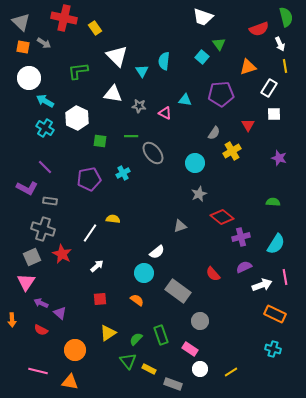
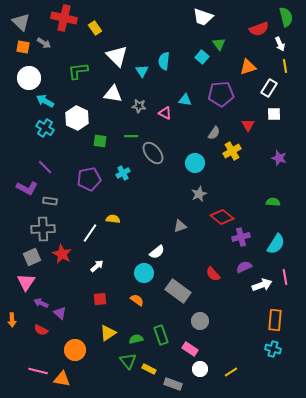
gray cross at (43, 229): rotated 20 degrees counterclockwise
orange rectangle at (275, 314): moved 6 px down; rotated 70 degrees clockwise
green semicircle at (136, 339): rotated 32 degrees clockwise
orange triangle at (70, 382): moved 8 px left, 3 px up
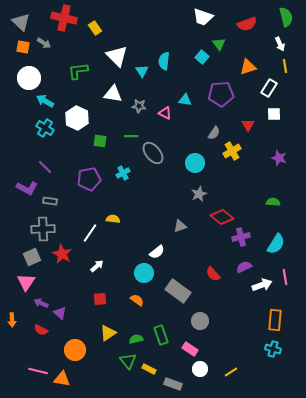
red semicircle at (259, 29): moved 12 px left, 5 px up
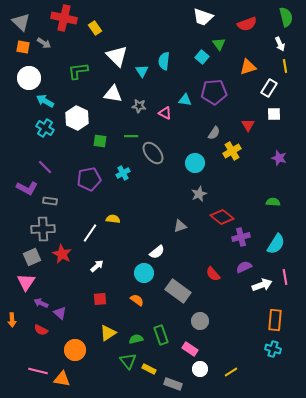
purple pentagon at (221, 94): moved 7 px left, 2 px up
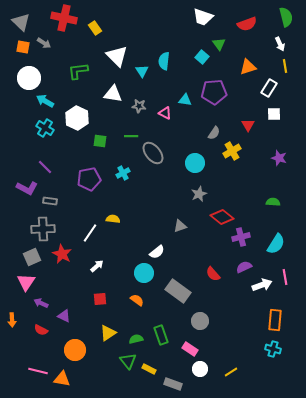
purple triangle at (60, 313): moved 4 px right, 3 px down; rotated 16 degrees counterclockwise
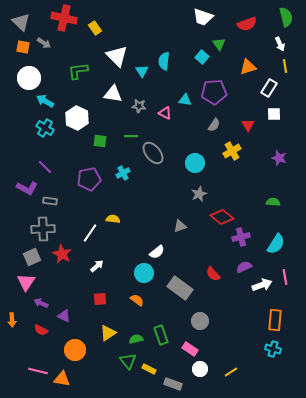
gray semicircle at (214, 133): moved 8 px up
gray rectangle at (178, 291): moved 2 px right, 3 px up
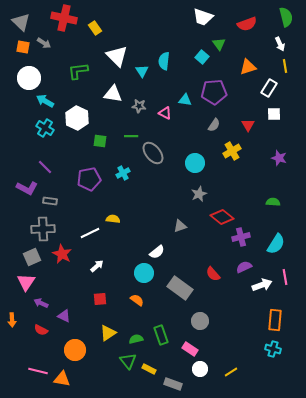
white line at (90, 233): rotated 30 degrees clockwise
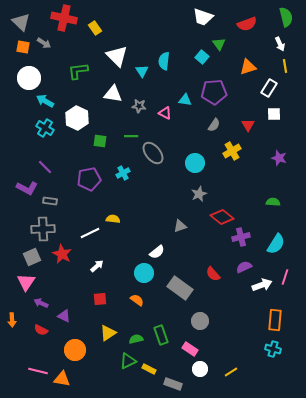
pink line at (285, 277): rotated 28 degrees clockwise
green triangle at (128, 361): rotated 42 degrees clockwise
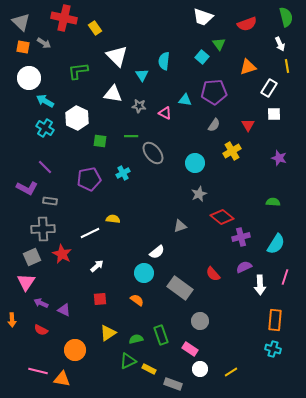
yellow line at (285, 66): moved 2 px right
cyan triangle at (142, 71): moved 4 px down
white arrow at (262, 285): moved 2 px left; rotated 108 degrees clockwise
purple triangle at (64, 316): moved 6 px up
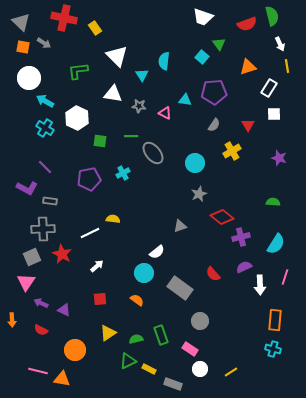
green semicircle at (286, 17): moved 14 px left, 1 px up
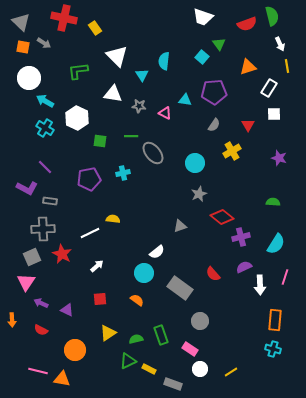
cyan cross at (123, 173): rotated 16 degrees clockwise
purple triangle at (64, 310): moved 3 px right
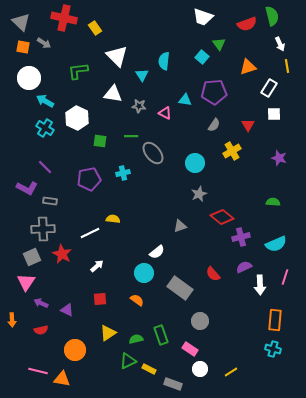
cyan semicircle at (276, 244): rotated 35 degrees clockwise
red semicircle at (41, 330): rotated 40 degrees counterclockwise
